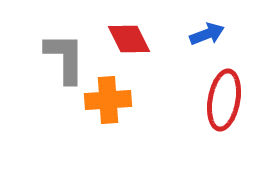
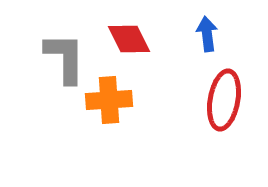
blue arrow: rotated 76 degrees counterclockwise
orange cross: moved 1 px right
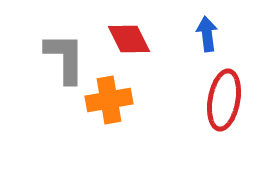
orange cross: rotated 6 degrees counterclockwise
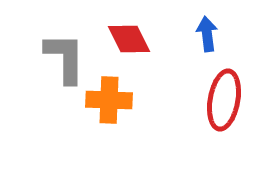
orange cross: rotated 12 degrees clockwise
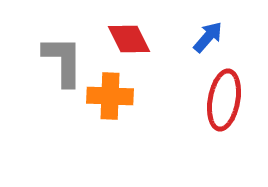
blue arrow: moved 1 px right, 3 px down; rotated 48 degrees clockwise
gray L-shape: moved 2 px left, 3 px down
orange cross: moved 1 px right, 4 px up
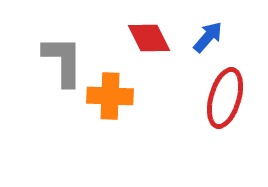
red diamond: moved 20 px right, 1 px up
red ellipse: moved 1 px right, 2 px up; rotated 6 degrees clockwise
